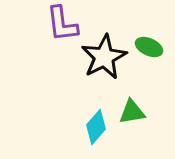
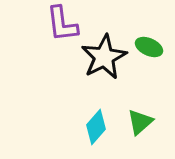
green triangle: moved 8 px right, 10 px down; rotated 32 degrees counterclockwise
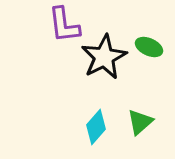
purple L-shape: moved 2 px right, 1 px down
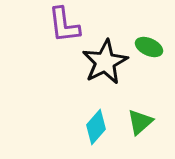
black star: moved 1 px right, 5 px down
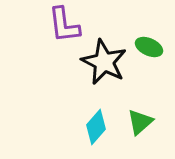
black star: moved 1 px left; rotated 18 degrees counterclockwise
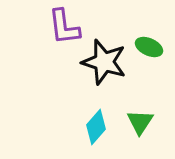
purple L-shape: moved 2 px down
black star: rotated 9 degrees counterclockwise
green triangle: rotated 16 degrees counterclockwise
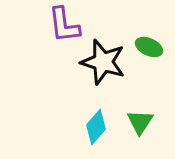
purple L-shape: moved 2 px up
black star: moved 1 px left
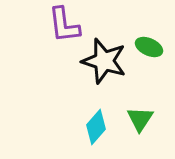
black star: moved 1 px right, 1 px up
green triangle: moved 3 px up
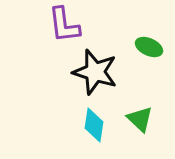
black star: moved 9 px left, 11 px down
green triangle: rotated 20 degrees counterclockwise
cyan diamond: moved 2 px left, 2 px up; rotated 32 degrees counterclockwise
